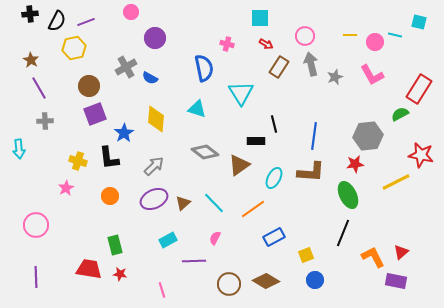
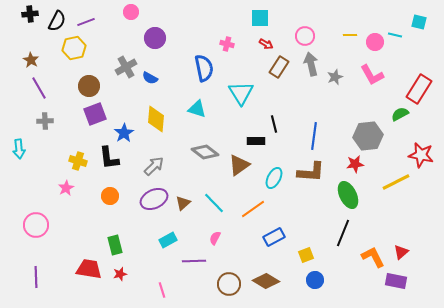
red star at (120, 274): rotated 24 degrees counterclockwise
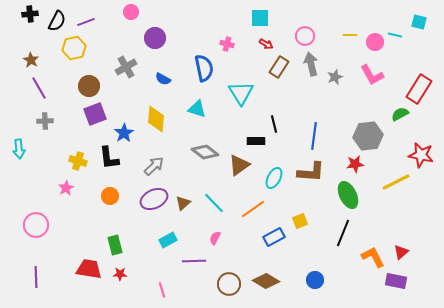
blue semicircle at (150, 78): moved 13 px right, 1 px down
yellow square at (306, 255): moved 6 px left, 34 px up
red star at (120, 274): rotated 16 degrees clockwise
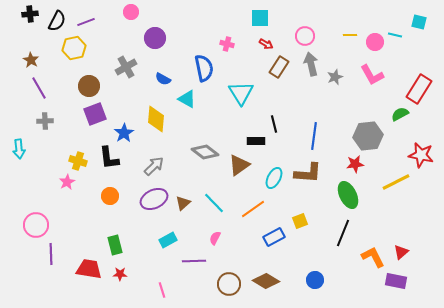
cyan triangle at (197, 109): moved 10 px left, 10 px up; rotated 12 degrees clockwise
brown L-shape at (311, 172): moved 3 px left, 1 px down
pink star at (66, 188): moved 1 px right, 6 px up
purple line at (36, 277): moved 15 px right, 23 px up
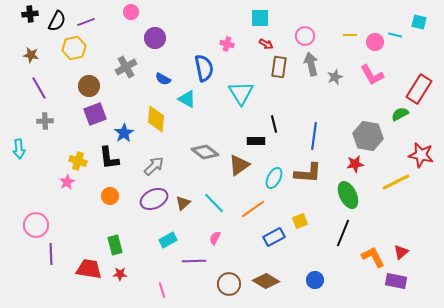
brown star at (31, 60): moved 5 px up; rotated 21 degrees counterclockwise
brown rectangle at (279, 67): rotated 25 degrees counterclockwise
gray hexagon at (368, 136): rotated 16 degrees clockwise
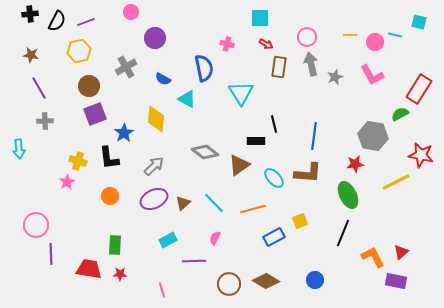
pink circle at (305, 36): moved 2 px right, 1 px down
yellow hexagon at (74, 48): moved 5 px right, 3 px down
gray hexagon at (368, 136): moved 5 px right
cyan ellipse at (274, 178): rotated 70 degrees counterclockwise
orange line at (253, 209): rotated 20 degrees clockwise
green rectangle at (115, 245): rotated 18 degrees clockwise
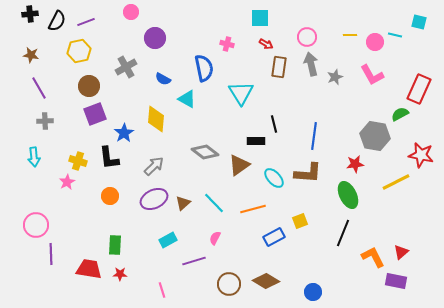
red rectangle at (419, 89): rotated 8 degrees counterclockwise
gray hexagon at (373, 136): moved 2 px right
cyan arrow at (19, 149): moved 15 px right, 8 px down
purple line at (194, 261): rotated 15 degrees counterclockwise
blue circle at (315, 280): moved 2 px left, 12 px down
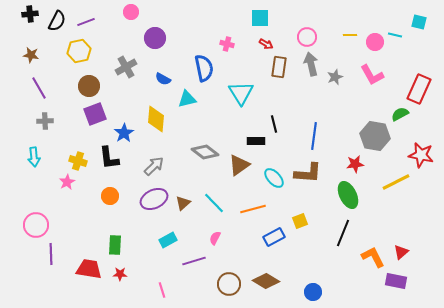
cyan triangle at (187, 99): rotated 42 degrees counterclockwise
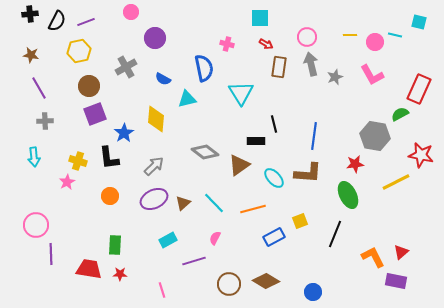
black line at (343, 233): moved 8 px left, 1 px down
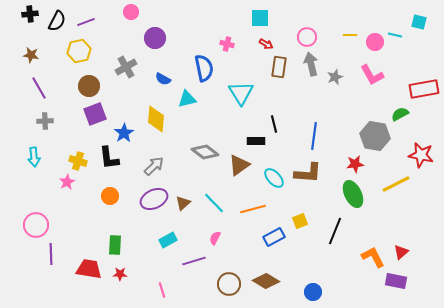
red rectangle at (419, 89): moved 5 px right; rotated 56 degrees clockwise
yellow line at (396, 182): moved 2 px down
green ellipse at (348, 195): moved 5 px right, 1 px up
black line at (335, 234): moved 3 px up
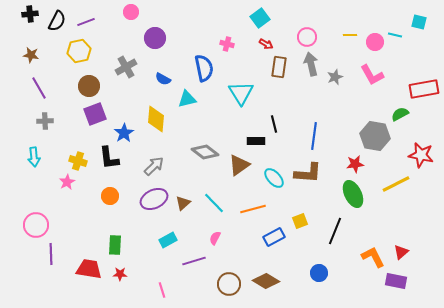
cyan square at (260, 18): rotated 36 degrees counterclockwise
blue circle at (313, 292): moved 6 px right, 19 px up
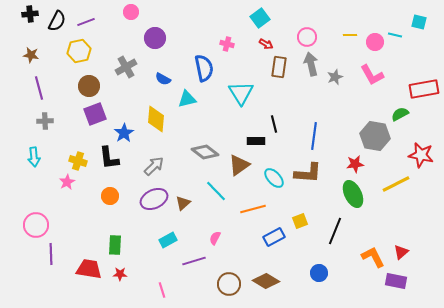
purple line at (39, 88): rotated 15 degrees clockwise
cyan line at (214, 203): moved 2 px right, 12 px up
